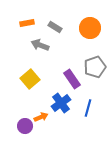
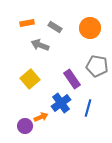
gray pentagon: moved 2 px right, 1 px up; rotated 30 degrees clockwise
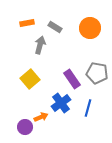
gray arrow: rotated 84 degrees clockwise
gray pentagon: moved 7 px down
purple circle: moved 1 px down
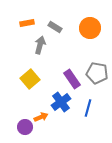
blue cross: moved 1 px up
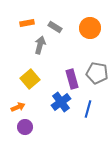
purple rectangle: rotated 18 degrees clockwise
blue line: moved 1 px down
orange arrow: moved 23 px left, 10 px up
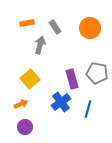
gray rectangle: rotated 24 degrees clockwise
orange arrow: moved 3 px right, 3 px up
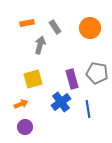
yellow square: moved 3 px right; rotated 24 degrees clockwise
blue line: rotated 24 degrees counterclockwise
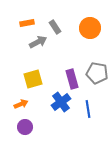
gray arrow: moved 2 px left, 3 px up; rotated 48 degrees clockwise
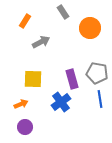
orange rectangle: moved 2 px left, 2 px up; rotated 48 degrees counterclockwise
gray rectangle: moved 8 px right, 15 px up
gray arrow: moved 3 px right
yellow square: rotated 18 degrees clockwise
blue line: moved 12 px right, 10 px up
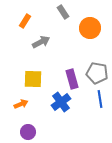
purple circle: moved 3 px right, 5 px down
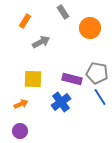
purple rectangle: rotated 60 degrees counterclockwise
blue line: moved 2 px up; rotated 24 degrees counterclockwise
purple circle: moved 8 px left, 1 px up
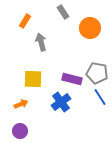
gray arrow: rotated 78 degrees counterclockwise
